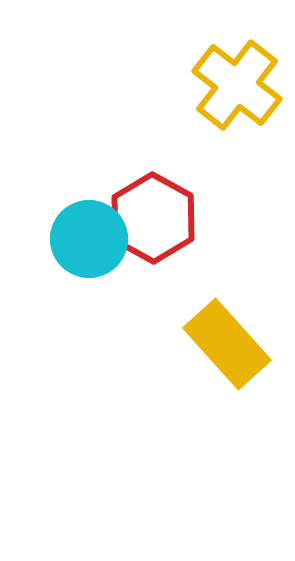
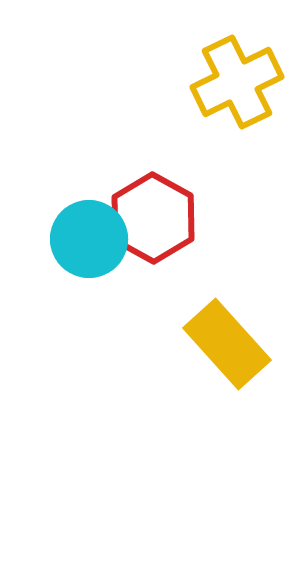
yellow cross: moved 3 px up; rotated 26 degrees clockwise
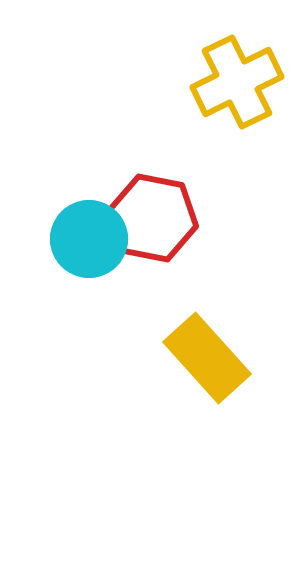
red hexagon: rotated 18 degrees counterclockwise
yellow rectangle: moved 20 px left, 14 px down
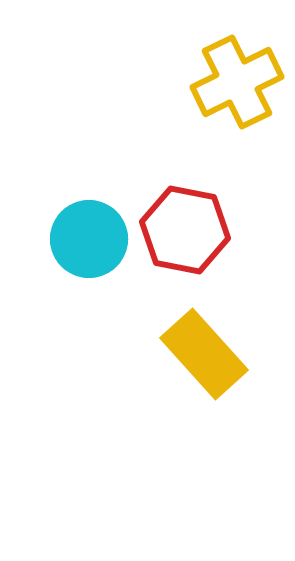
red hexagon: moved 32 px right, 12 px down
yellow rectangle: moved 3 px left, 4 px up
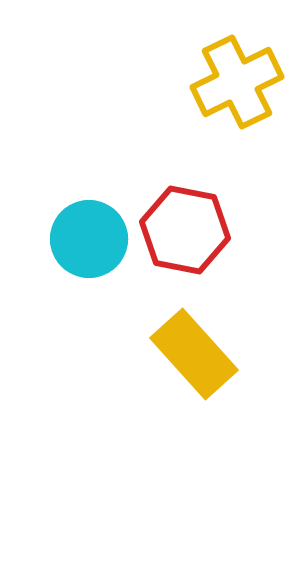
yellow rectangle: moved 10 px left
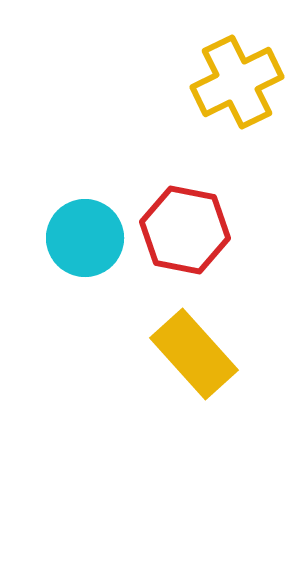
cyan circle: moved 4 px left, 1 px up
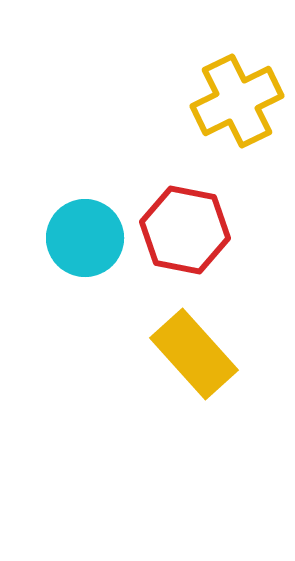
yellow cross: moved 19 px down
